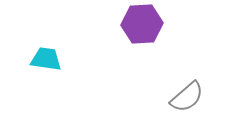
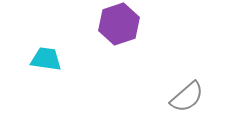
purple hexagon: moved 23 px left; rotated 15 degrees counterclockwise
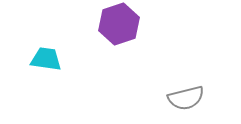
gray semicircle: moved 1 px left, 1 px down; rotated 27 degrees clockwise
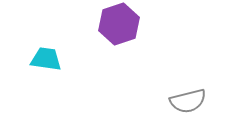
gray semicircle: moved 2 px right, 3 px down
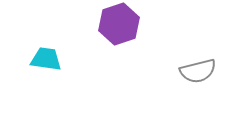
gray semicircle: moved 10 px right, 30 px up
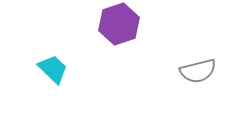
cyan trapezoid: moved 7 px right, 10 px down; rotated 36 degrees clockwise
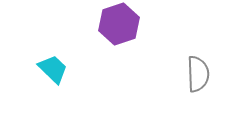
gray semicircle: moved 3 px down; rotated 78 degrees counterclockwise
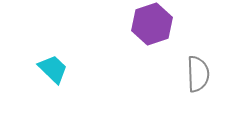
purple hexagon: moved 33 px right
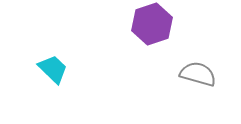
gray semicircle: rotated 72 degrees counterclockwise
